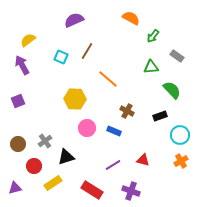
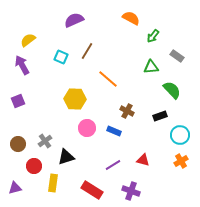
yellow rectangle: rotated 48 degrees counterclockwise
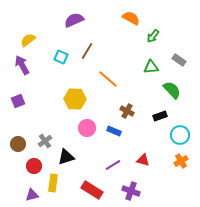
gray rectangle: moved 2 px right, 4 px down
purple triangle: moved 17 px right, 7 px down
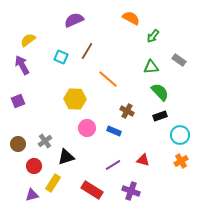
green semicircle: moved 12 px left, 2 px down
yellow rectangle: rotated 24 degrees clockwise
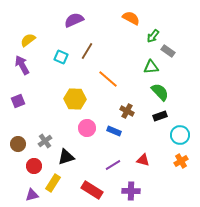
gray rectangle: moved 11 px left, 9 px up
purple cross: rotated 18 degrees counterclockwise
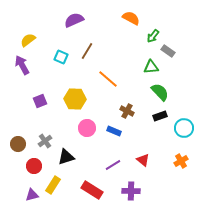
purple square: moved 22 px right
cyan circle: moved 4 px right, 7 px up
red triangle: rotated 24 degrees clockwise
yellow rectangle: moved 2 px down
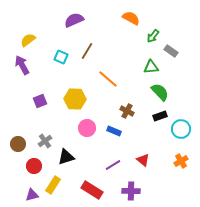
gray rectangle: moved 3 px right
cyan circle: moved 3 px left, 1 px down
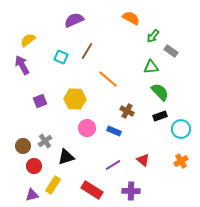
brown circle: moved 5 px right, 2 px down
